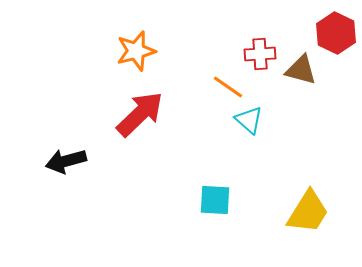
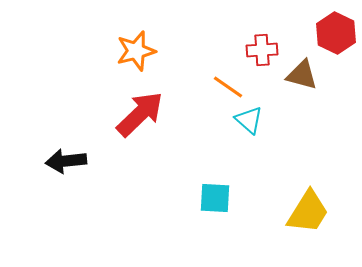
red cross: moved 2 px right, 4 px up
brown triangle: moved 1 px right, 5 px down
black arrow: rotated 9 degrees clockwise
cyan square: moved 2 px up
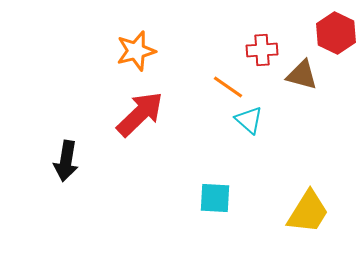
black arrow: rotated 75 degrees counterclockwise
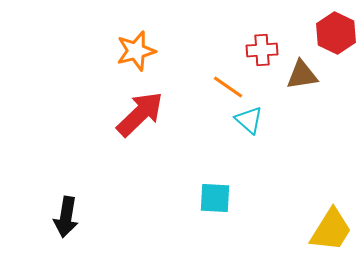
brown triangle: rotated 24 degrees counterclockwise
black arrow: moved 56 px down
yellow trapezoid: moved 23 px right, 18 px down
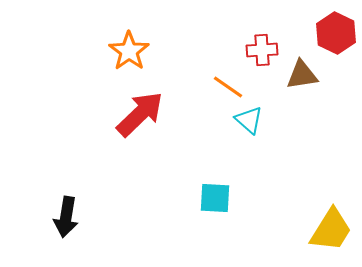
orange star: moved 7 px left; rotated 21 degrees counterclockwise
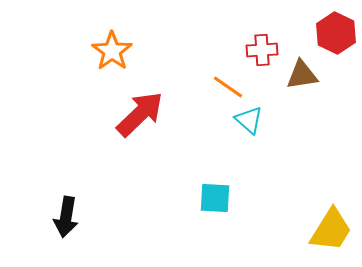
orange star: moved 17 px left
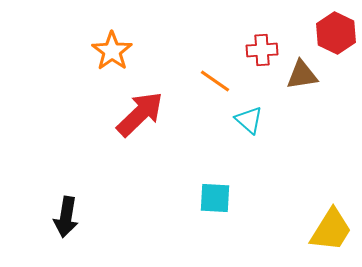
orange line: moved 13 px left, 6 px up
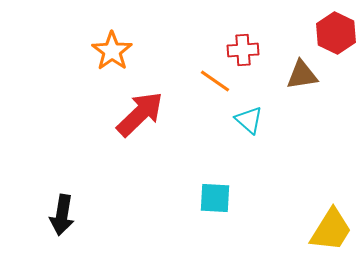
red cross: moved 19 px left
black arrow: moved 4 px left, 2 px up
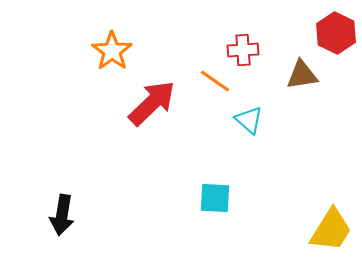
red arrow: moved 12 px right, 11 px up
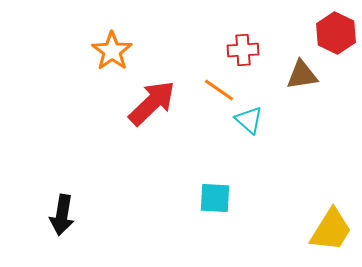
orange line: moved 4 px right, 9 px down
